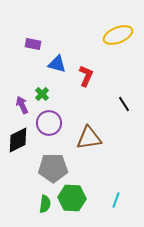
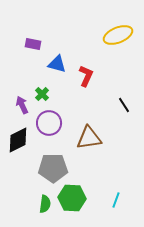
black line: moved 1 px down
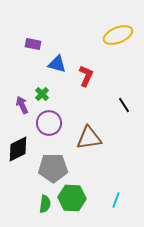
black diamond: moved 9 px down
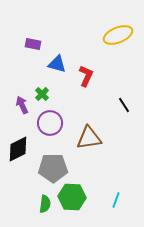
purple circle: moved 1 px right
green hexagon: moved 1 px up
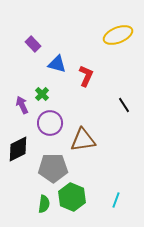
purple rectangle: rotated 35 degrees clockwise
brown triangle: moved 6 px left, 2 px down
green hexagon: rotated 20 degrees clockwise
green semicircle: moved 1 px left
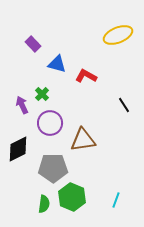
red L-shape: rotated 85 degrees counterclockwise
